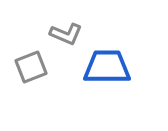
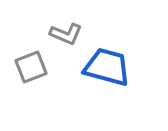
blue trapezoid: rotated 15 degrees clockwise
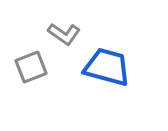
gray L-shape: moved 2 px left; rotated 12 degrees clockwise
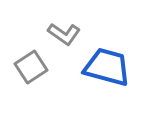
gray square: rotated 12 degrees counterclockwise
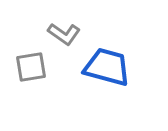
gray square: rotated 24 degrees clockwise
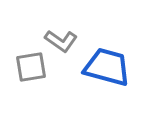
gray L-shape: moved 3 px left, 7 px down
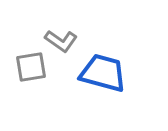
blue trapezoid: moved 4 px left, 6 px down
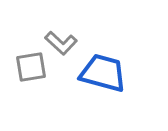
gray L-shape: moved 2 px down; rotated 8 degrees clockwise
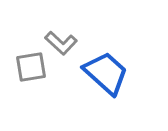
blue trapezoid: moved 3 px right; rotated 27 degrees clockwise
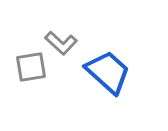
blue trapezoid: moved 2 px right, 1 px up
